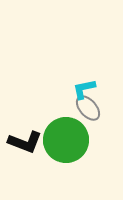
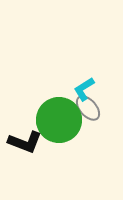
cyan L-shape: rotated 20 degrees counterclockwise
green circle: moved 7 px left, 20 px up
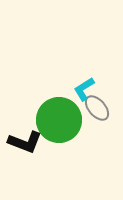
gray ellipse: moved 9 px right
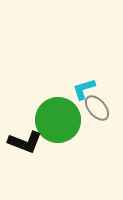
cyan L-shape: rotated 15 degrees clockwise
green circle: moved 1 px left
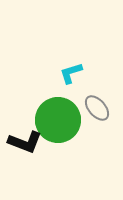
cyan L-shape: moved 13 px left, 16 px up
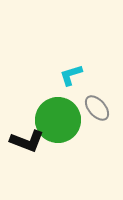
cyan L-shape: moved 2 px down
black L-shape: moved 2 px right, 1 px up
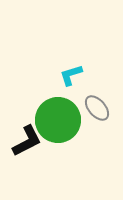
black L-shape: rotated 48 degrees counterclockwise
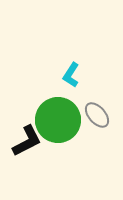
cyan L-shape: rotated 40 degrees counterclockwise
gray ellipse: moved 7 px down
